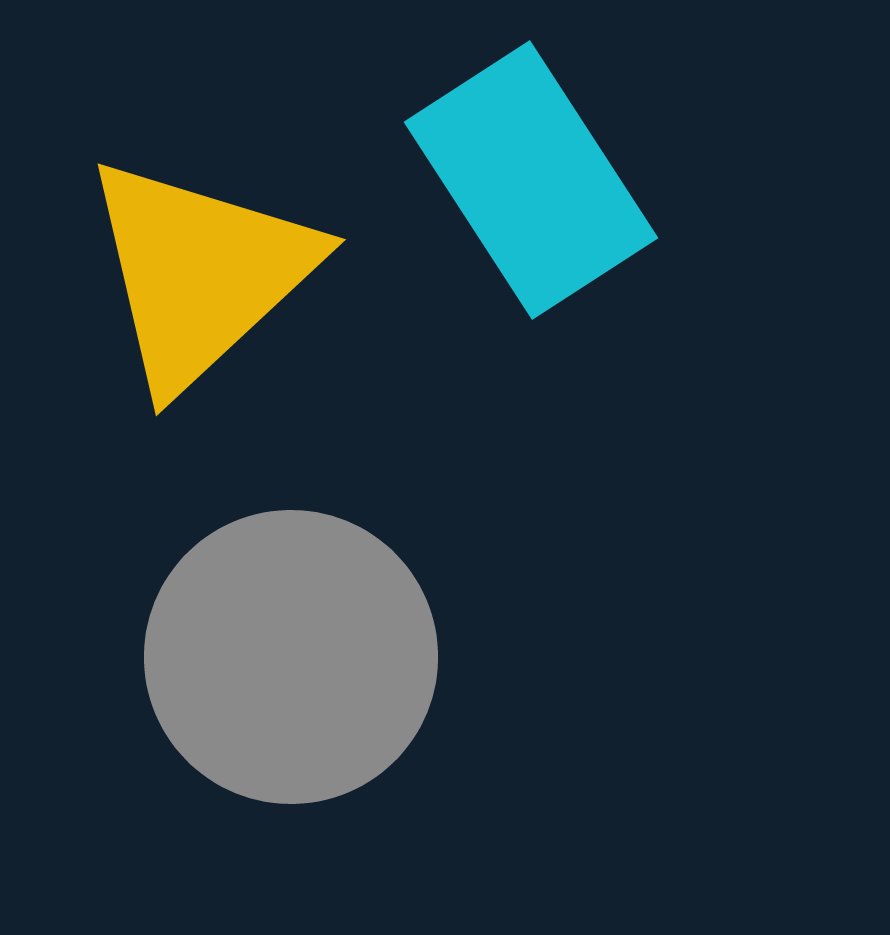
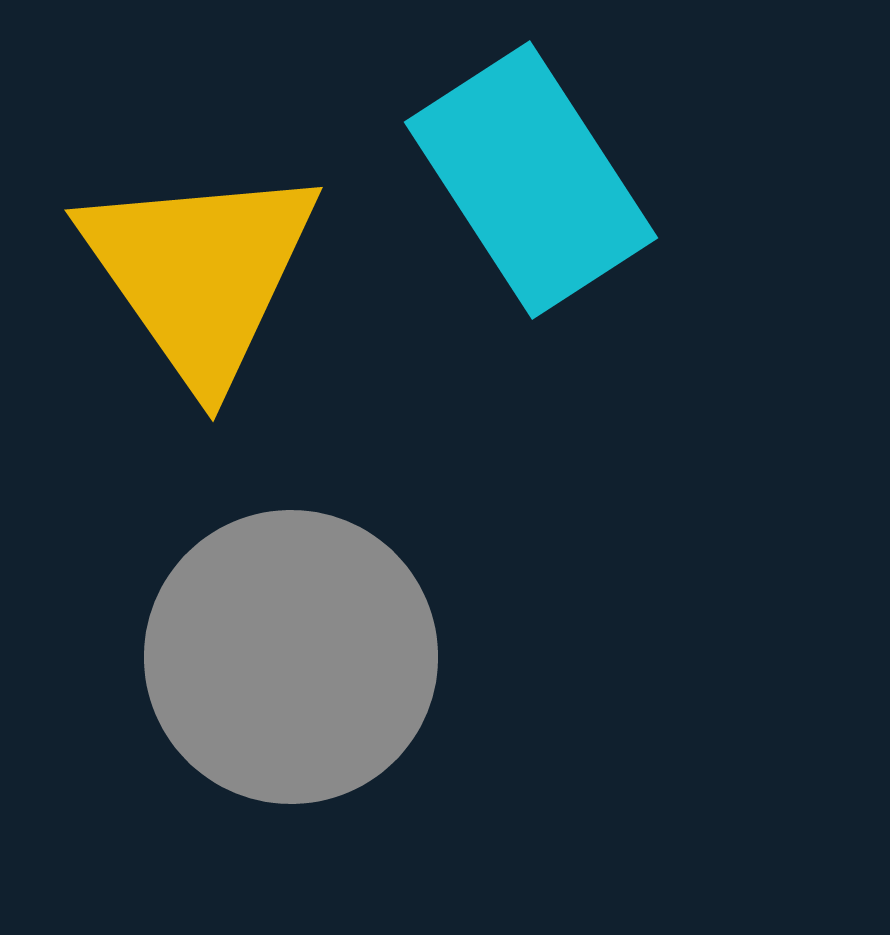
yellow triangle: rotated 22 degrees counterclockwise
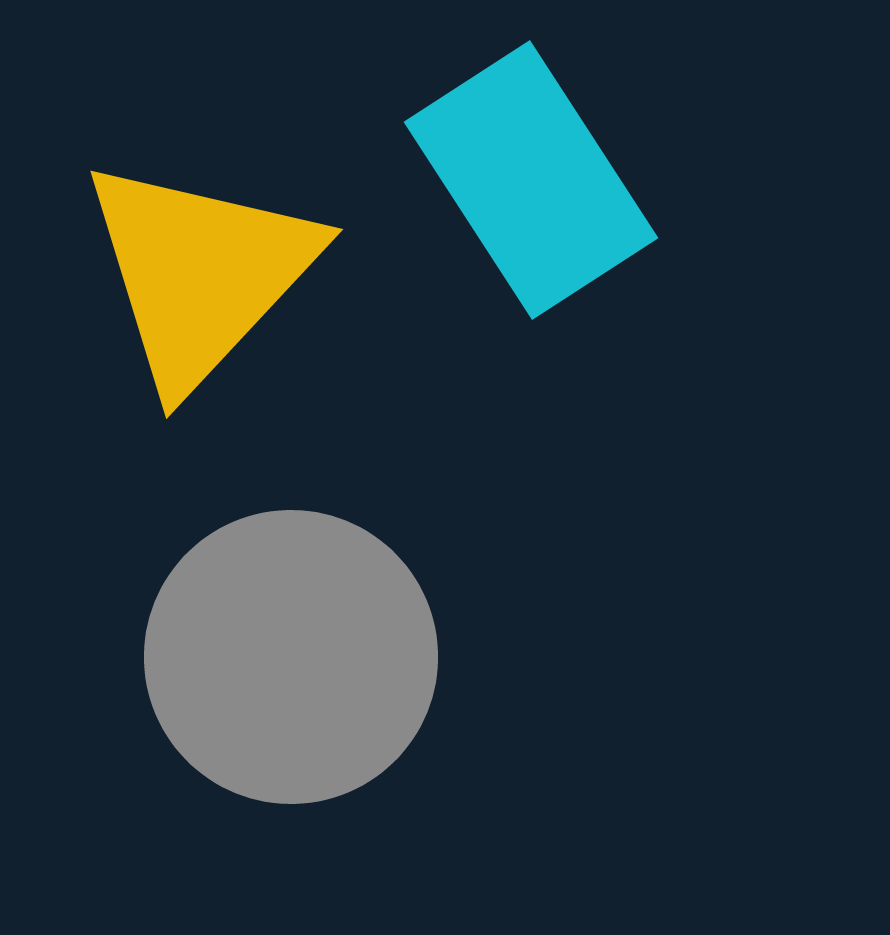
yellow triangle: rotated 18 degrees clockwise
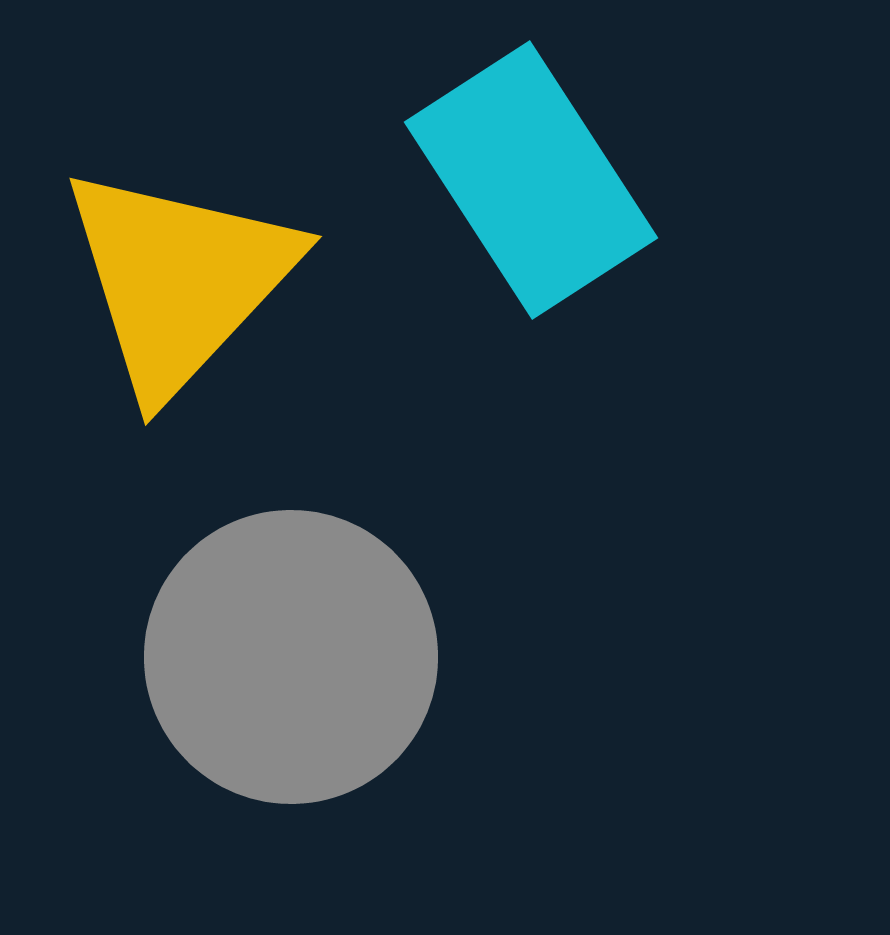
yellow triangle: moved 21 px left, 7 px down
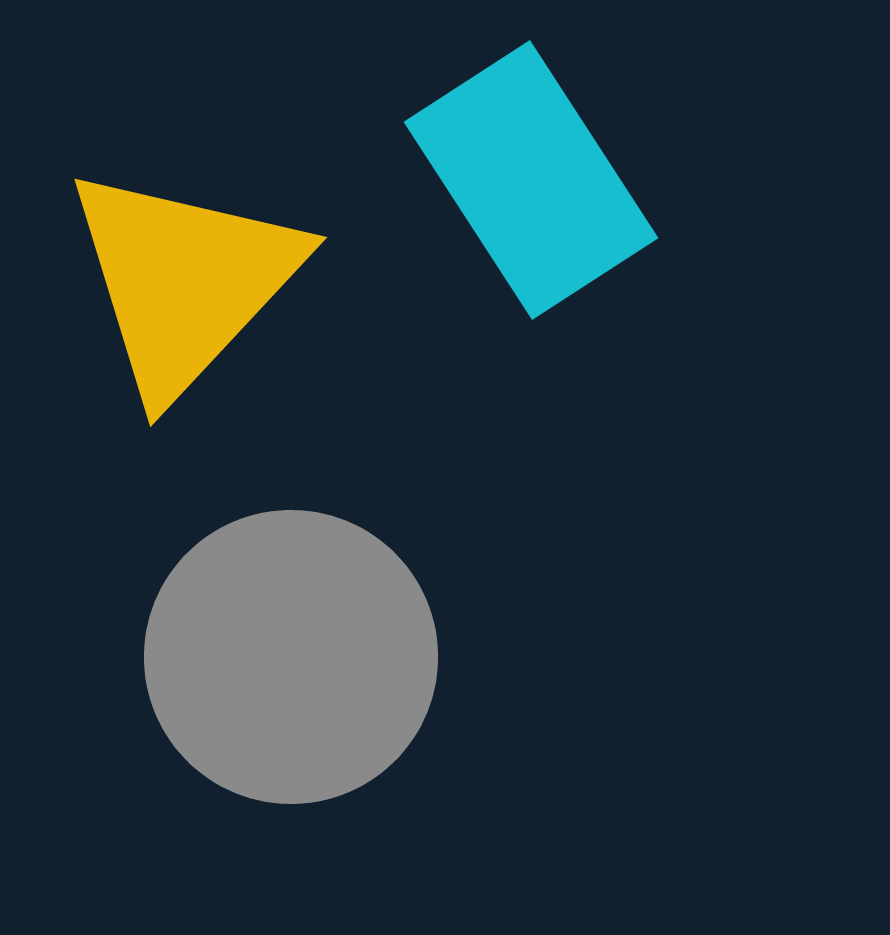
yellow triangle: moved 5 px right, 1 px down
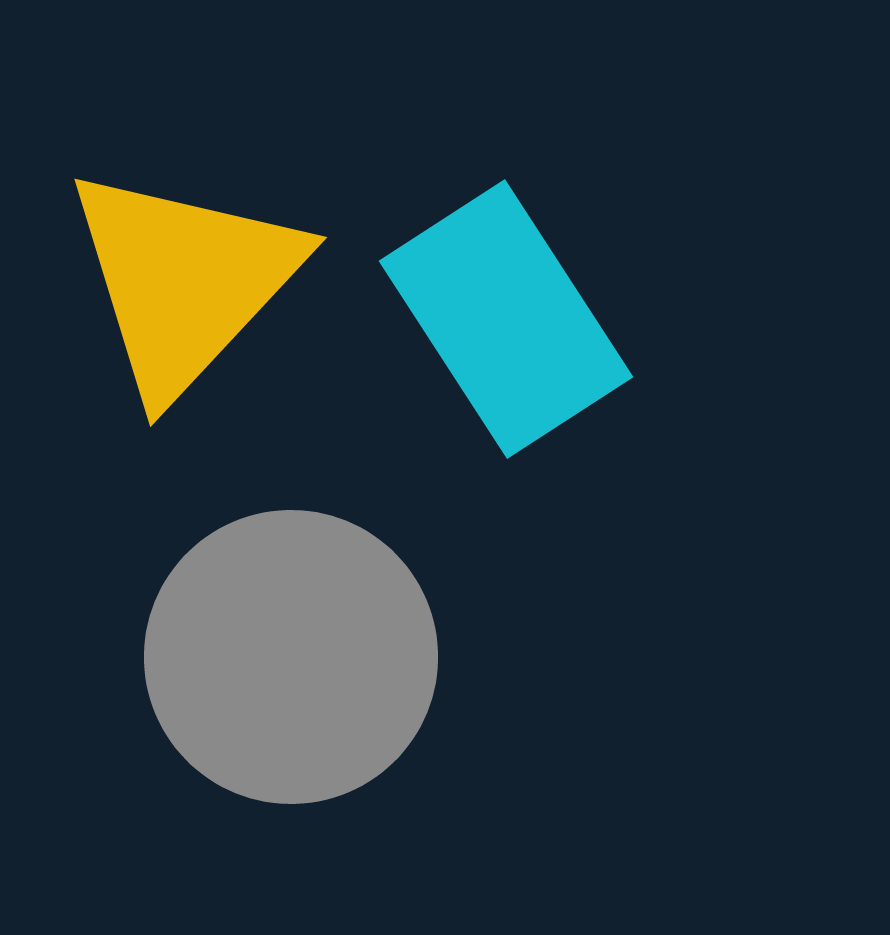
cyan rectangle: moved 25 px left, 139 px down
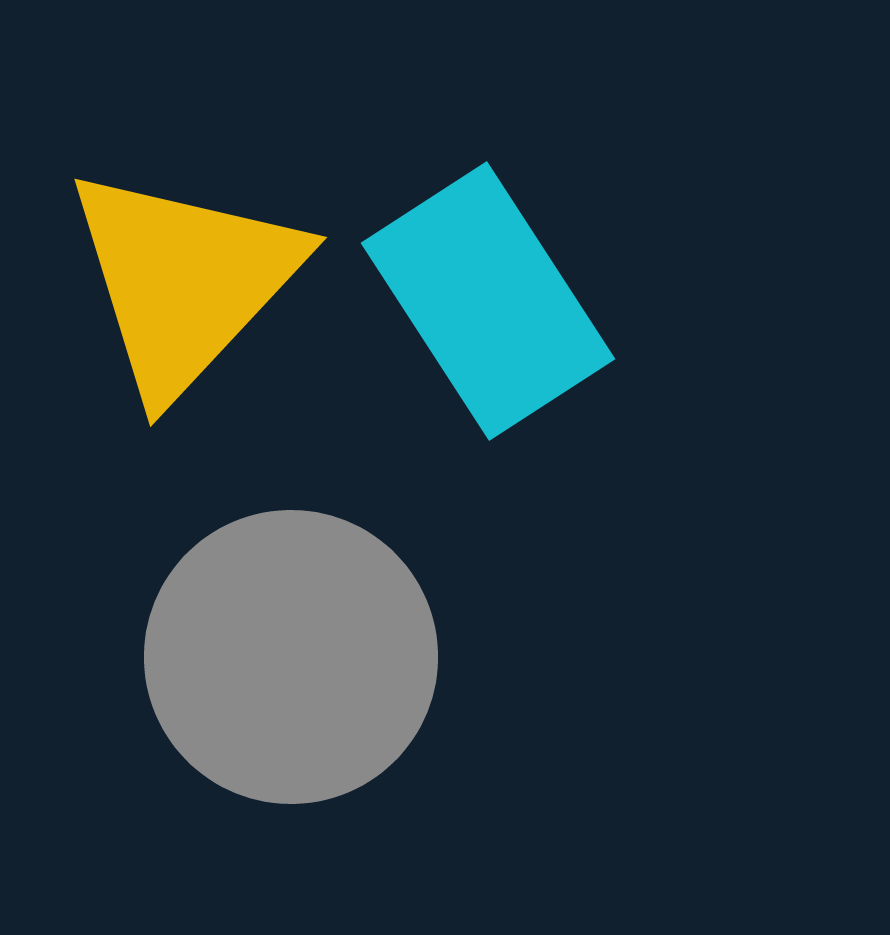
cyan rectangle: moved 18 px left, 18 px up
